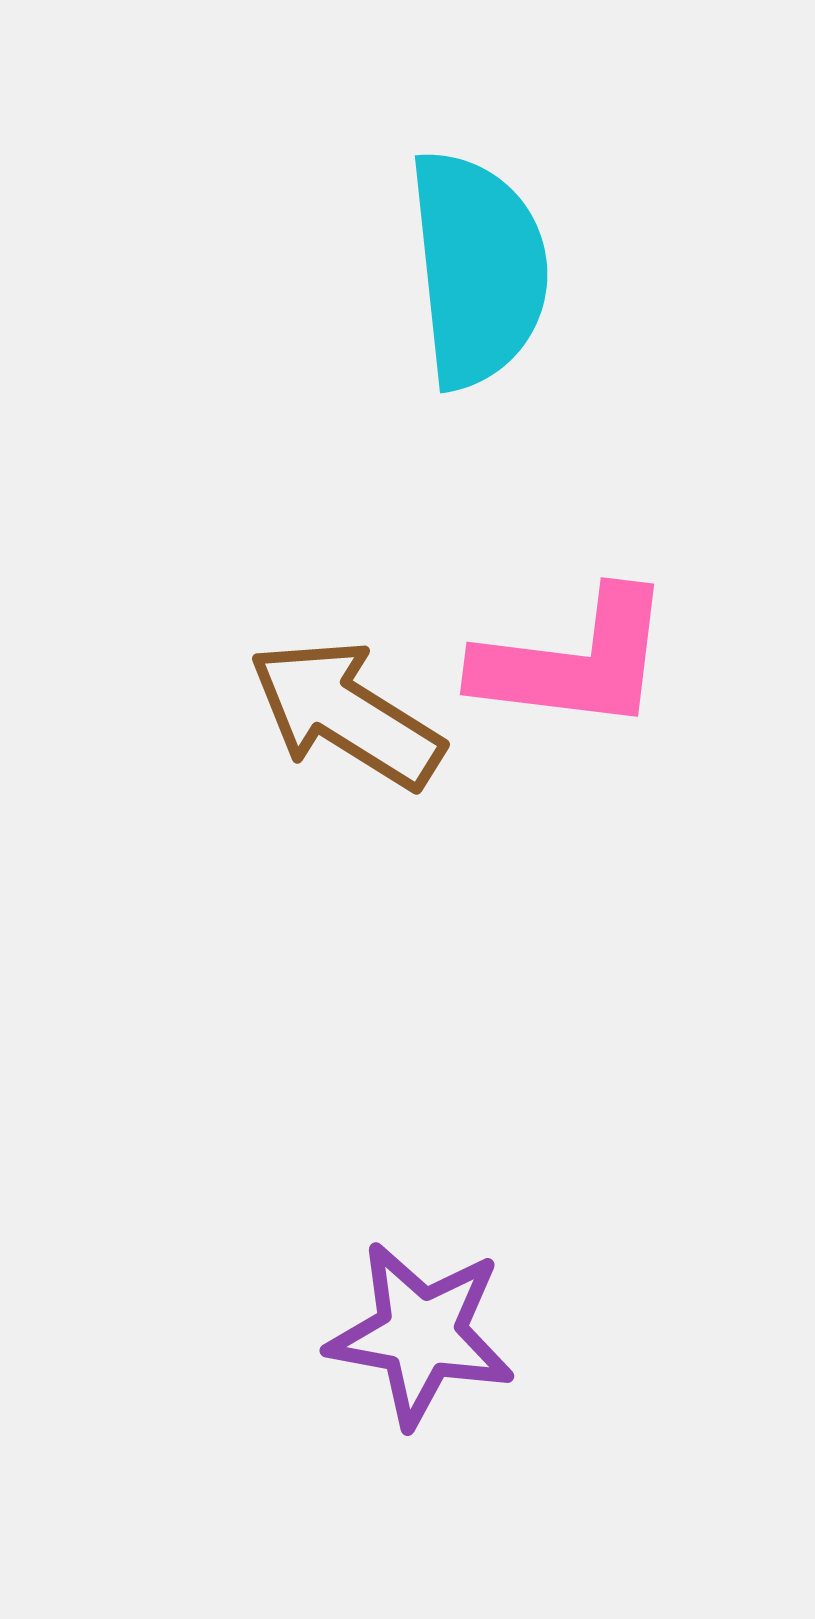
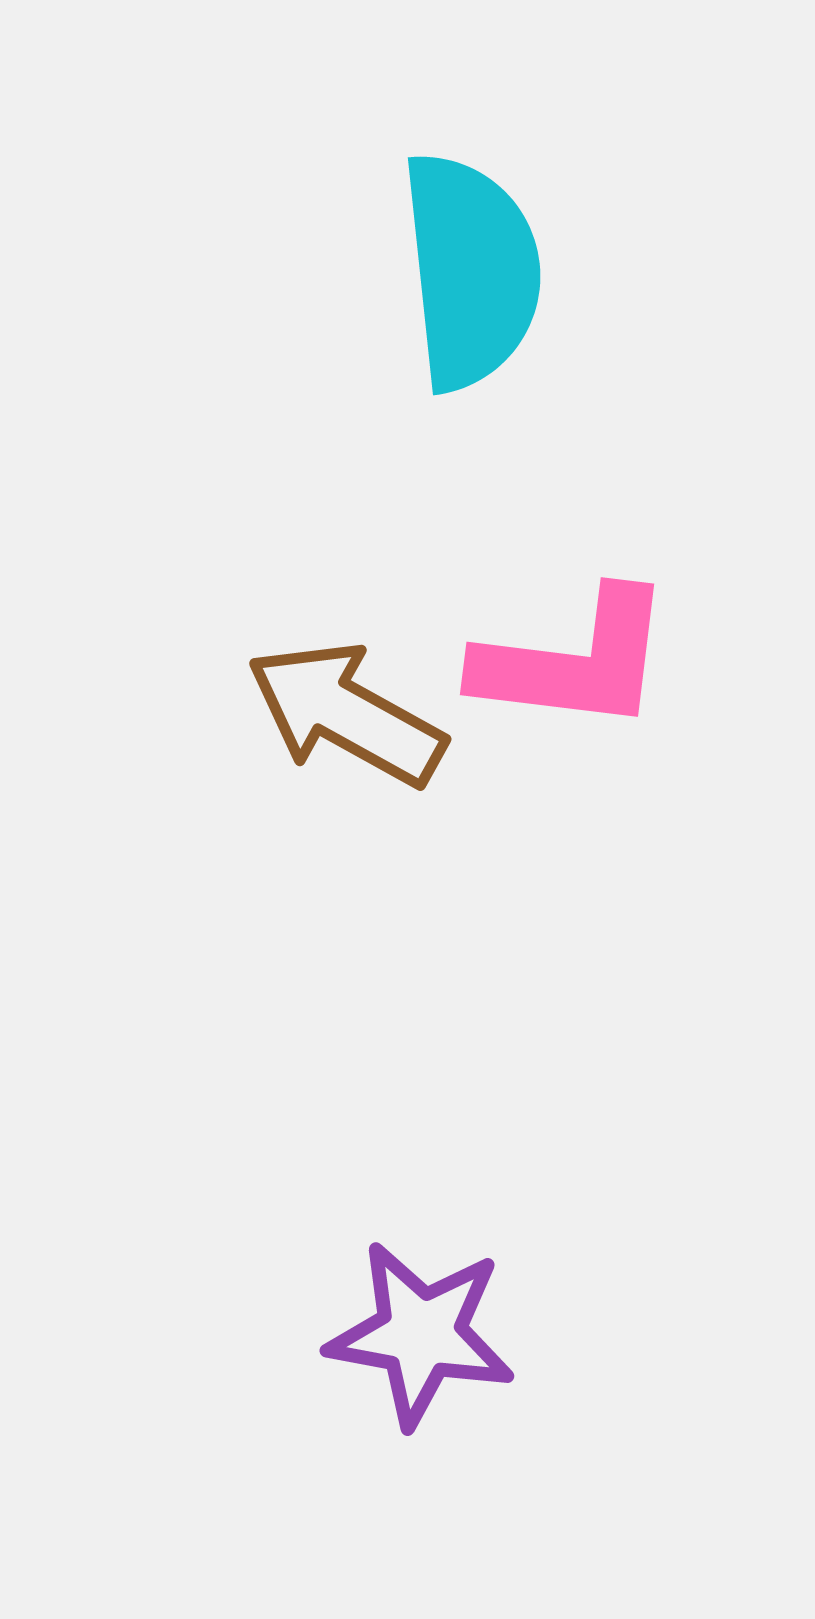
cyan semicircle: moved 7 px left, 2 px down
brown arrow: rotated 3 degrees counterclockwise
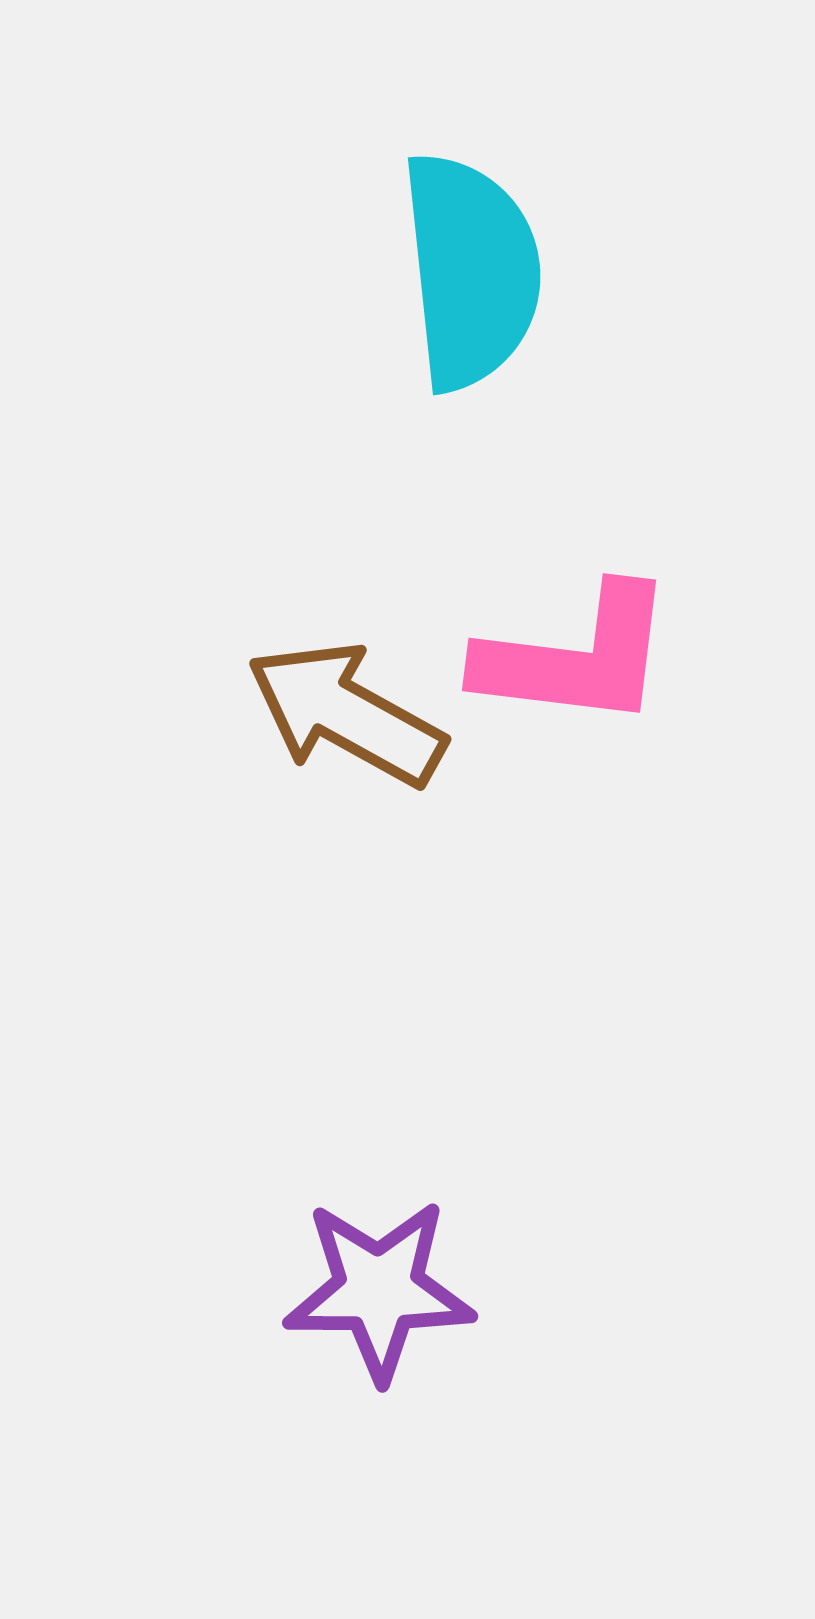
pink L-shape: moved 2 px right, 4 px up
purple star: moved 42 px left, 44 px up; rotated 10 degrees counterclockwise
